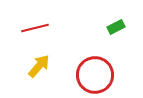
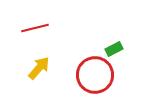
green rectangle: moved 2 px left, 22 px down
yellow arrow: moved 2 px down
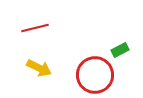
green rectangle: moved 6 px right, 1 px down
yellow arrow: rotated 75 degrees clockwise
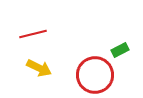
red line: moved 2 px left, 6 px down
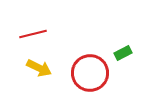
green rectangle: moved 3 px right, 3 px down
red circle: moved 5 px left, 2 px up
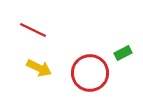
red line: moved 4 px up; rotated 40 degrees clockwise
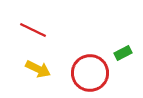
yellow arrow: moved 1 px left, 1 px down
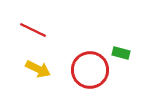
green rectangle: moved 2 px left; rotated 42 degrees clockwise
red circle: moved 3 px up
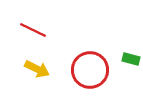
green rectangle: moved 10 px right, 6 px down
yellow arrow: moved 1 px left
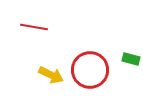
red line: moved 1 px right, 3 px up; rotated 16 degrees counterclockwise
yellow arrow: moved 14 px right, 6 px down
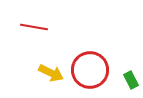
green rectangle: moved 21 px down; rotated 48 degrees clockwise
yellow arrow: moved 2 px up
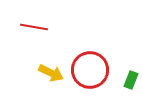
green rectangle: rotated 48 degrees clockwise
